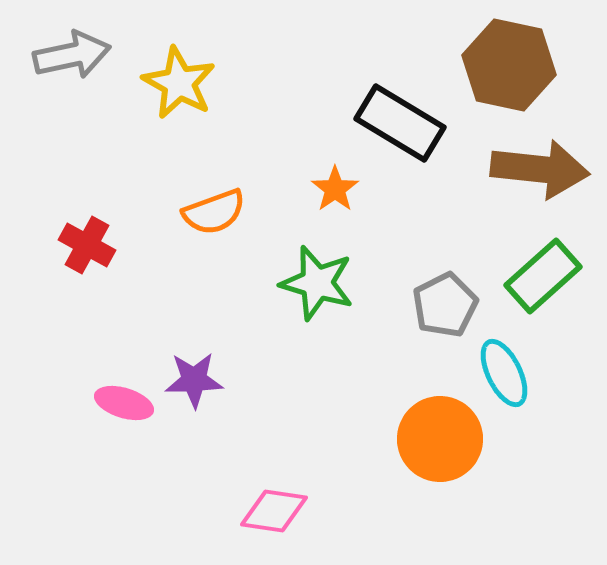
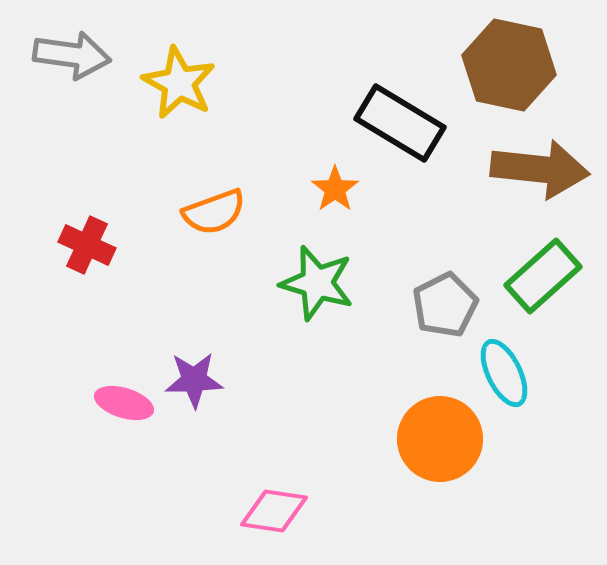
gray arrow: rotated 20 degrees clockwise
red cross: rotated 4 degrees counterclockwise
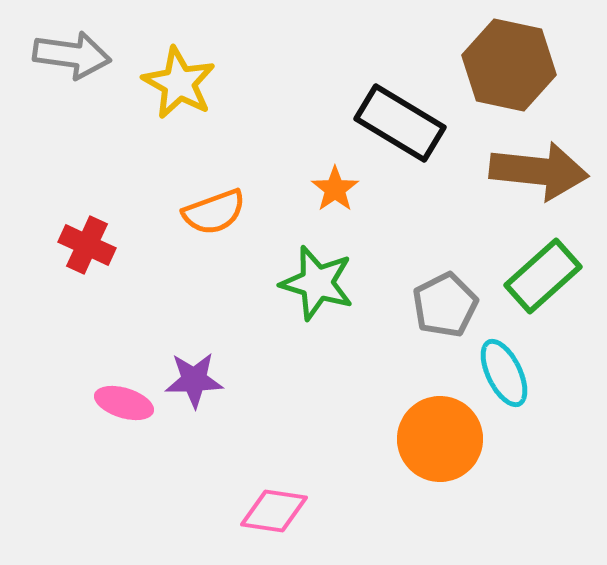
brown arrow: moved 1 px left, 2 px down
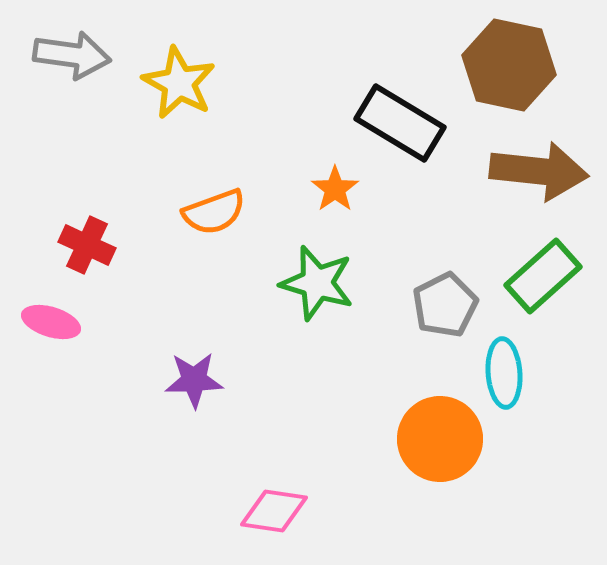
cyan ellipse: rotated 22 degrees clockwise
pink ellipse: moved 73 px left, 81 px up
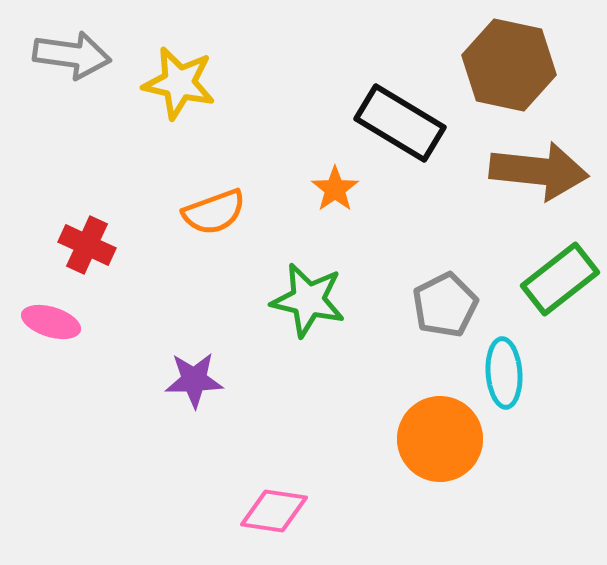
yellow star: rotated 16 degrees counterclockwise
green rectangle: moved 17 px right, 3 px down; rotated 4 degrees clockwise
green star: moved 9 px left, 17 px down; rotated 4 degrees counterclockwise
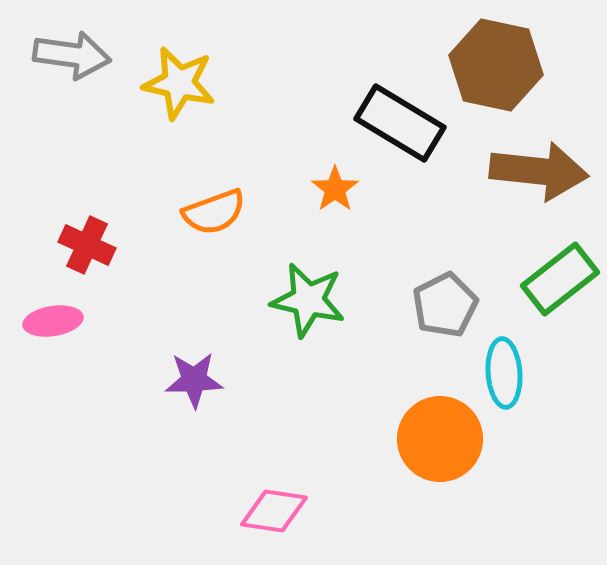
brown hexagon: moved 13 px left
pink ellipse: moved 2 px right, 1 px up; rotated 26 degrees counterclockwise
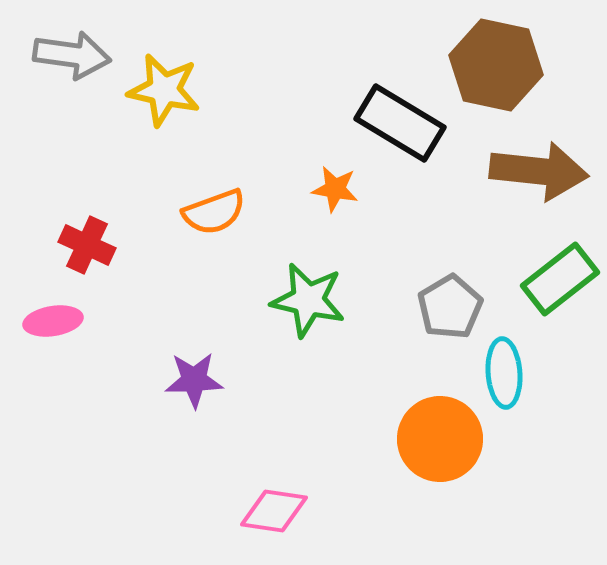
yellow star: moved 15 px left, 7 px down
orange star: rotated 27 degrees counterclockwise
gray pentagon: moved 5 px right, 2 px down; rotated 4 degrees counterclockwise
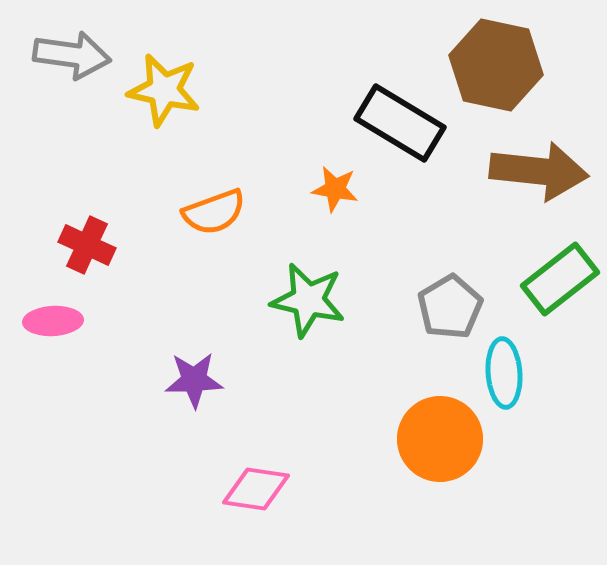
pink ellipse: rotated 6 degrees clockwise
pink diamond: moved 18 px left, 22 px up
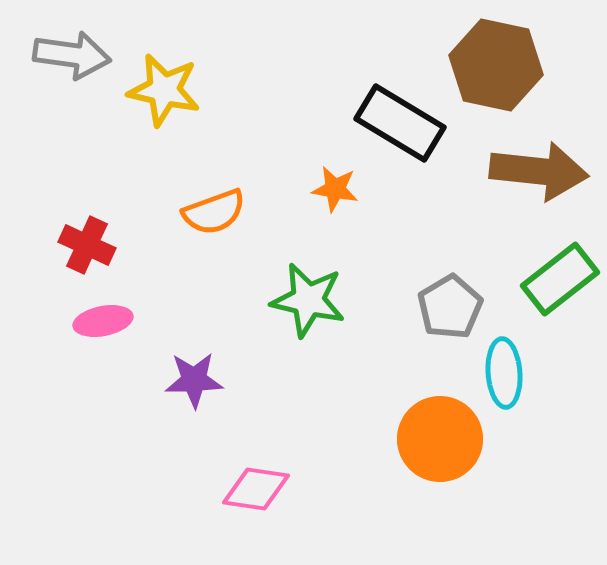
pink ellipse: moved 50 px right; rotated 8 degrees counterclockwise
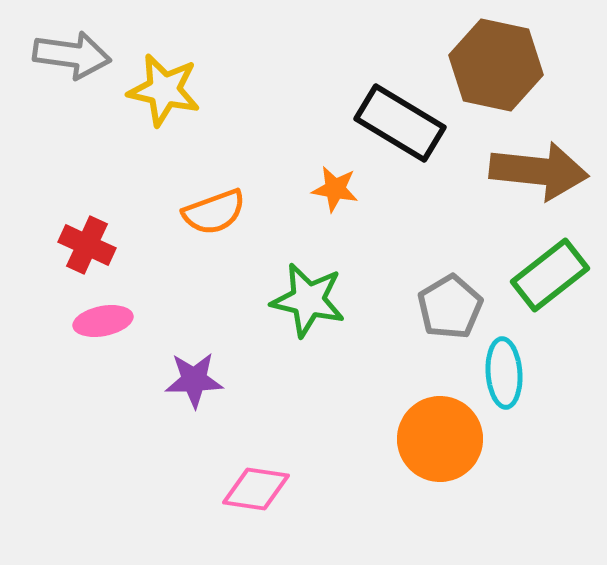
green rectangle: moved 10 px left, 4 px up
